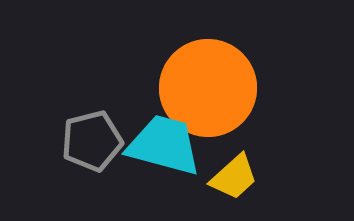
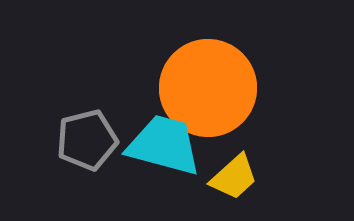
gray pentagon: moved 5 px left, 1 px up
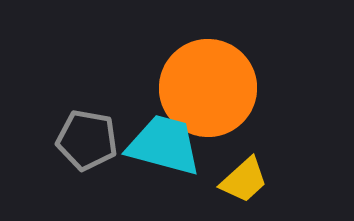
gray pentagon: rotated 24 degrees clockwise
yellow trapezoid: moved 10 px right, 3 px down
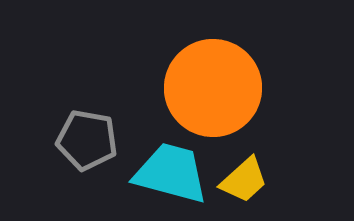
orange circle: moved 5 px right
cyan trapezoid: moved 7 px right, 28 px down
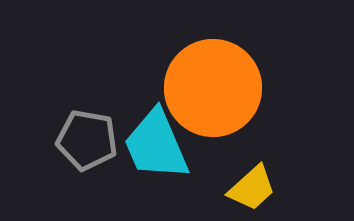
cyan trapezoid: moved 15 px left, 28 px up; rotated 128 degrees counterclockwise
yellow trapezoid: moved 8 px right, 8 px down
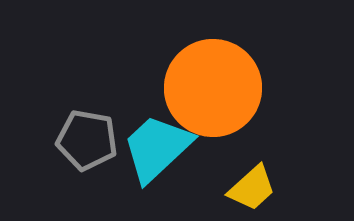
cyan trapezoid: moved 1 px right, 3 px down; rotated 70 degrees clockwise
